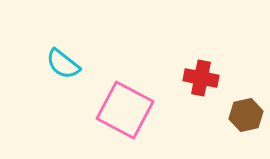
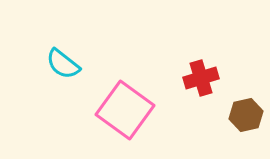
red cross: rotated 28 degrees counterclockwise
pink square: rotated 8 degrees clockwise
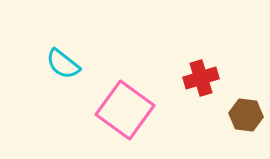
brown hexagon: rotated 20 degrees clockwise
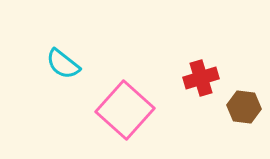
pink square: rotated 6 degrees clockwise
brown hexagon: moved 2 px left, 8 px up
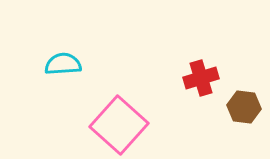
cyan semicircle: rotated 138 degrees clockwise
pink square: moved 6 px left, 15 px down
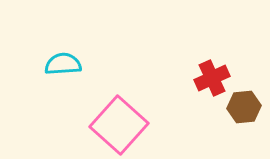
red cross: moved 11 px right; rotated 8 degrees counterclockwise
brown hexagon: rotated 12 degrees counterclockwise
